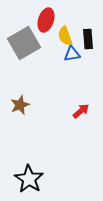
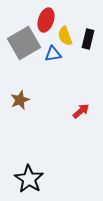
black rectangle: rotated 18 degrees clockwise
blue triangle: moved 19 px left
brown star: moved 5 px up
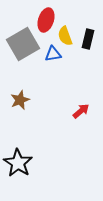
gray square: moved 1 px left, 1 px down
black star: moved 11 px left, 16 px up
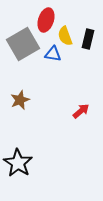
blue triangle: rotated 18 degrees clockwise
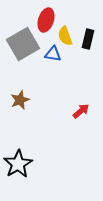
black star: moved 1 px down; rotated 8 degrees clockwise
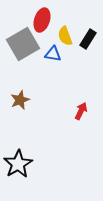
red ellipse: moved 4 px left
black rectangle: rotated 18 degrees clockwise
red arrow: rotated 24 degrees counterclockwise
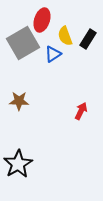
gray square: moved 1 px up
blue triangle: rotated 42 degrees counterclockwise
brown star: moved 1 px left, 1 px down; rotated 24 degrees clockwise
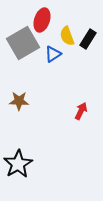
yellow semicircle: moved 2 px right
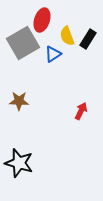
black star: moved 1 px right, 1 px up; rotated 24 degrees counterclockwise
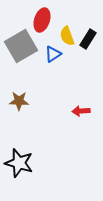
gray square: moved 2 px left, 3 px down
red arrow: rotated 120 degrees counterclockwise
